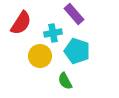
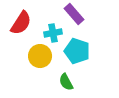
green semicircle: moved 1 px right, 1 px down
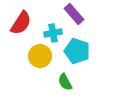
green semicircle: moved 1 px left
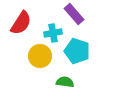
green semicircle: rotated 126 degrees clockwise
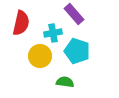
red semicircle: rotated 20 degrees counterclockwise
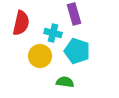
purple rectangle: rotated 25 degrees clockwise
cyan cross: rotated 24 degrees clockwise
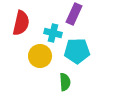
purple rectangle: rotated 40 degrees clockwise
cyan pentagon: rotated 20 degrees counterclockwise
green semicircle: rotated 78 degrees clockwise
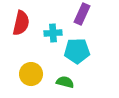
purple rectangle: moved 8 px right
cyan cross: rotated 18 degrees counterclockwise
yellow circle: moved 9 px left, 18 px down
green semicircle: rotated 72 degrees counterclockwise
